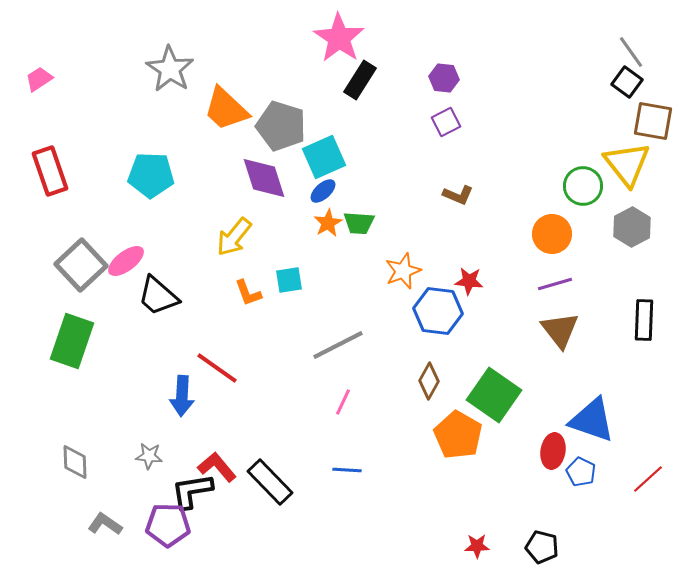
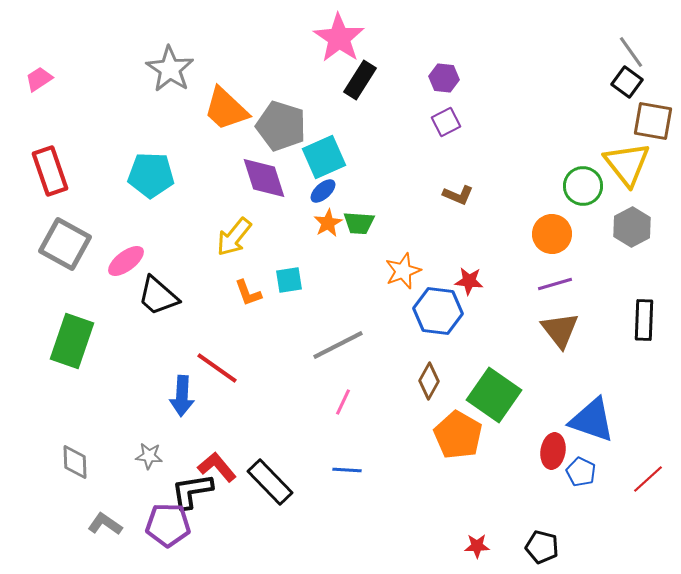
gray square at (81, 265): moved 16 px left, 21 px up; rotated 18 degrees counterclockwise
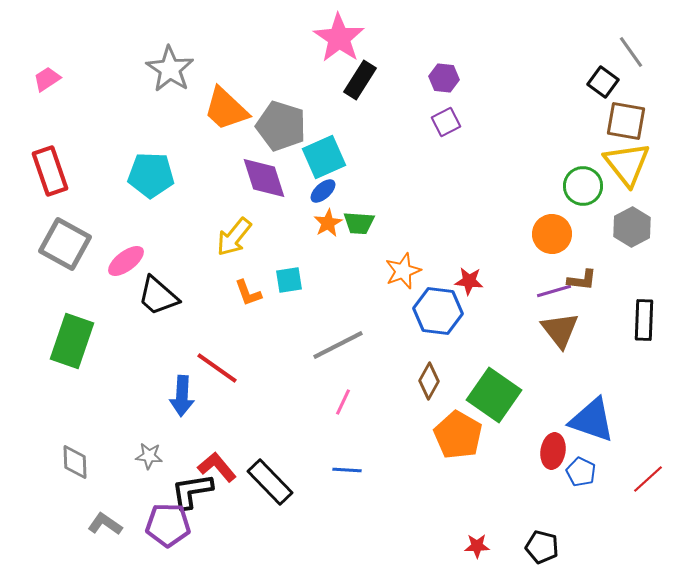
pink trapezoid at (39, 79): moved 8 px right
black square at (627, 82): moved 24 px left
brown square at (653, 121): moved 27 px left
brown L-shape at (458, 195): moved 124 px right, 85 px down; rotated 16 degrees counterclockwise
purple line at (555, 284): moved 1 px left, 7 px down
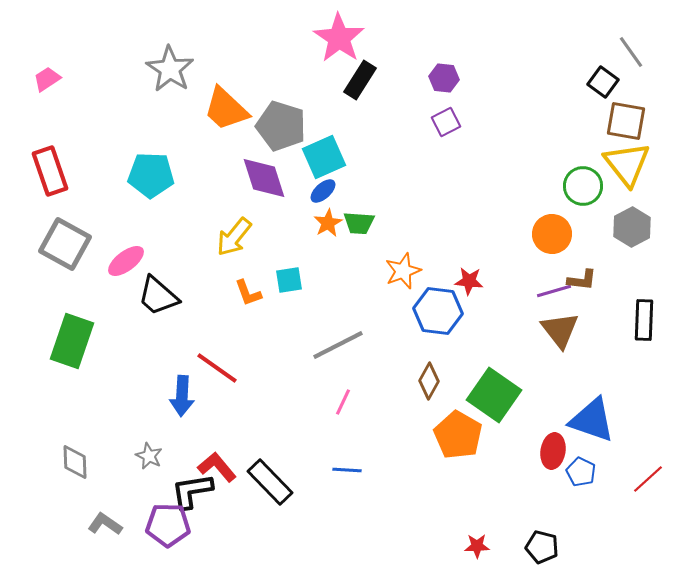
gray star at (149, 456): rotated 20 degrees clockwise
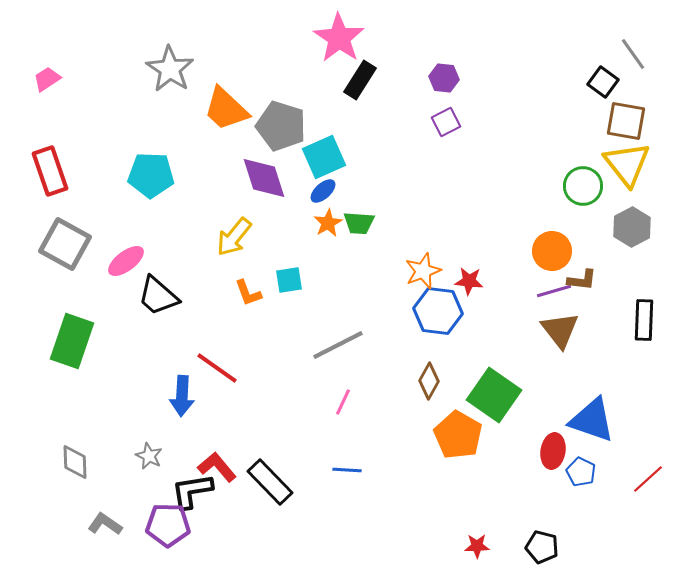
gray line at (631, 52): moved 2 px right, 2 px down
orange circle at (552, 234): moved 17 px down
orange star at (403, 271): moved 20 px right
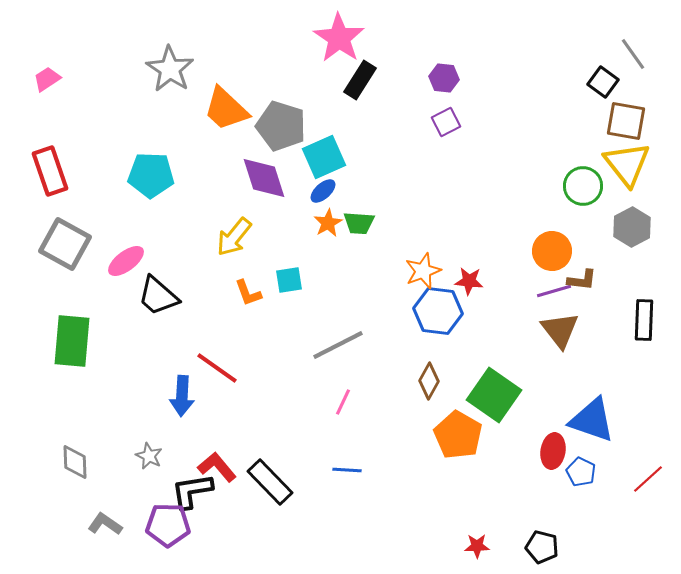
green rectangle at (72, 341): rotated 14 degrees counterclockwise
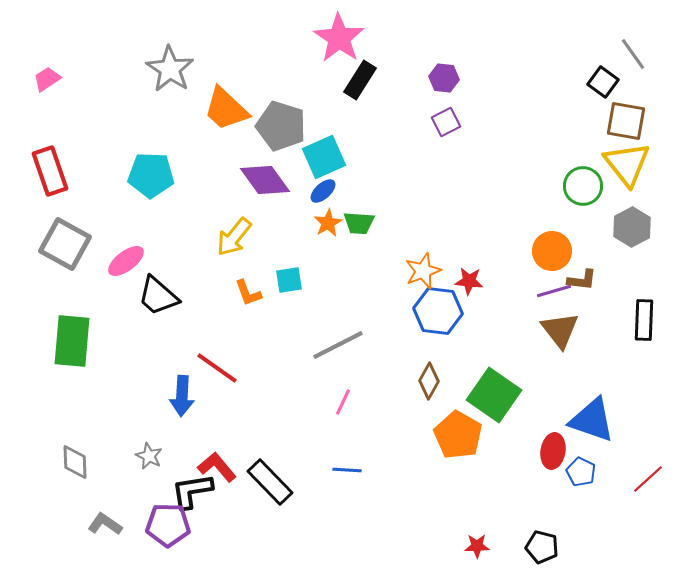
purple diamond at (264, 178): moved 1 px right, 2 px down; rotated 18 degrees counterclockwise
